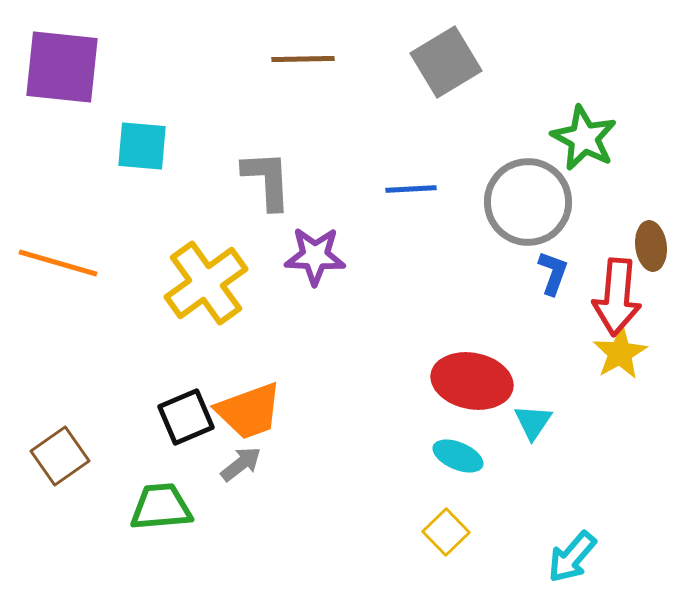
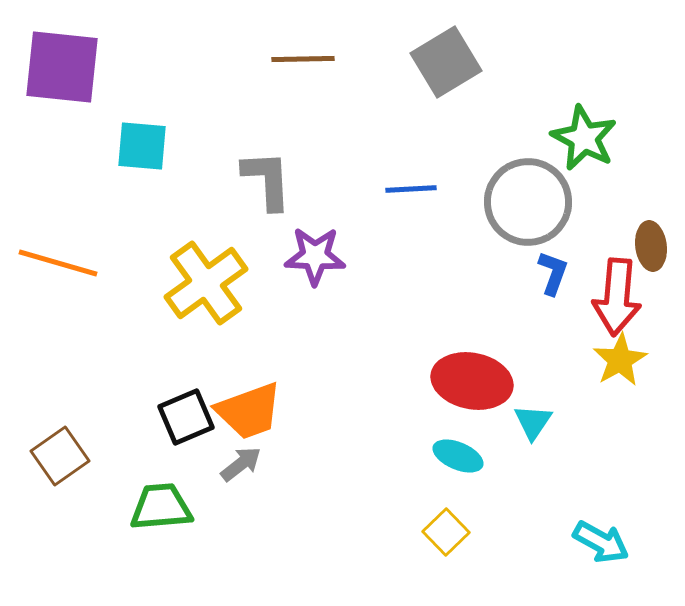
yellow star: moved 7 px down
cyan arrow: moved 29 px right, 15 px up; rotated 102 degrees counterclockwise
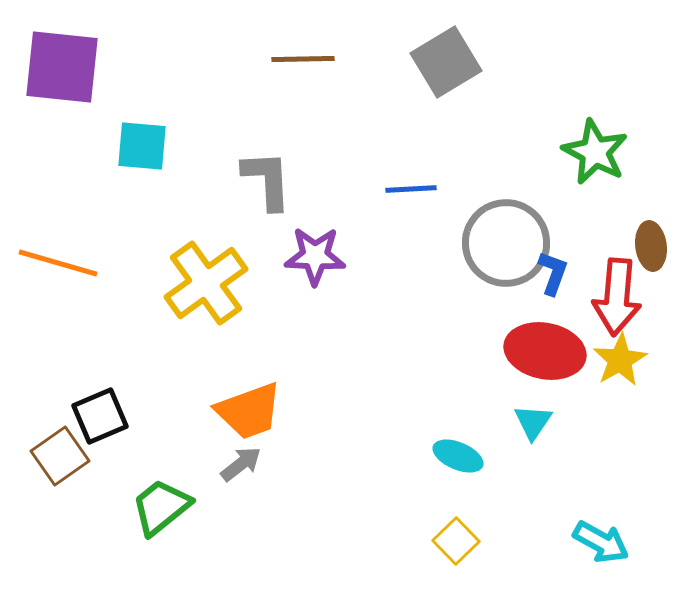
green star: moved 11 px right, 14 px down
gray circle: moved 22 px left, 41 px down
red ellipse: moved 73 px right, 30 px up
black square: moved 86 px left, 1 px up
green trapezoid: rotated 34 degrees counterclockwise
yellow square: moved 10 px right, 9 px down
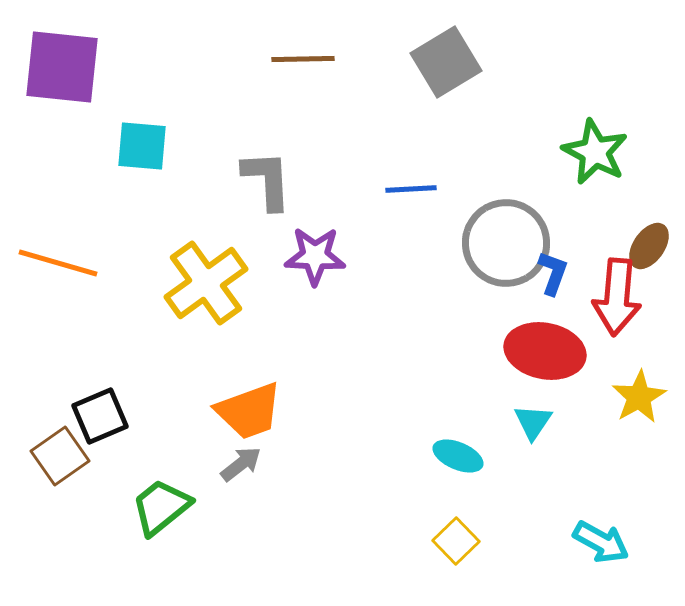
brown ellipse: moved 2 px left; rotated 42 degrees clockwise
yellow star: moved 19 px right, 37 px down
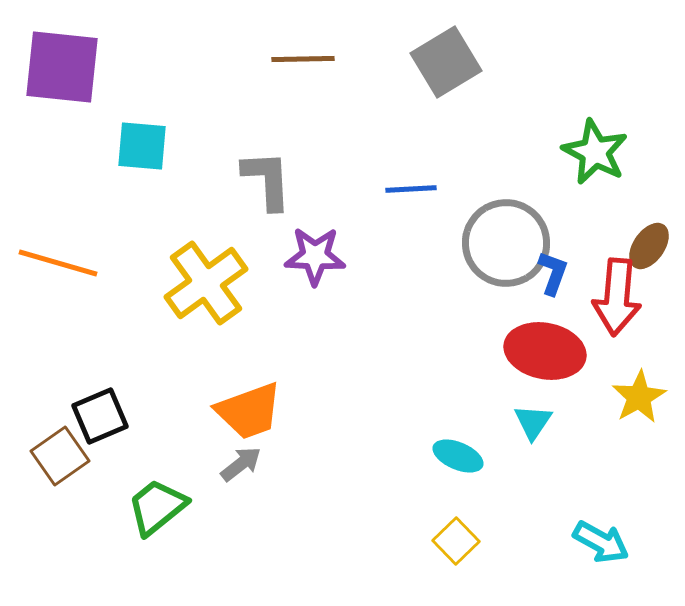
green trapezoid: moved 4 px left
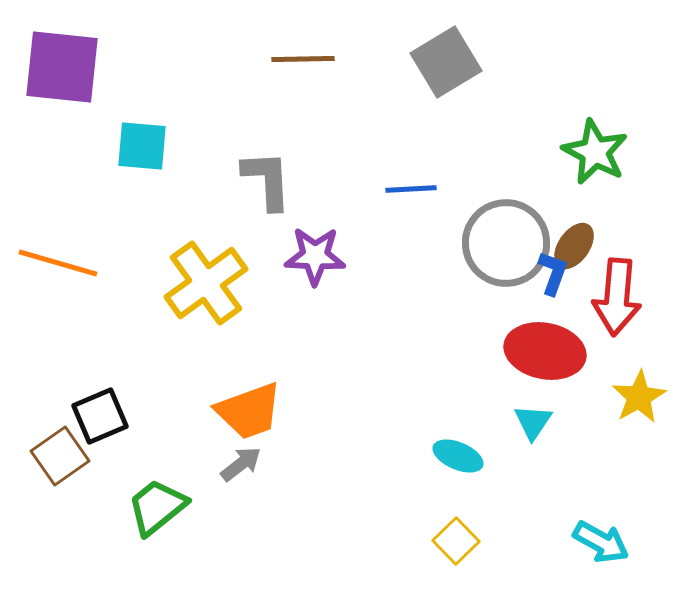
brown ellipse: moved 75 px left
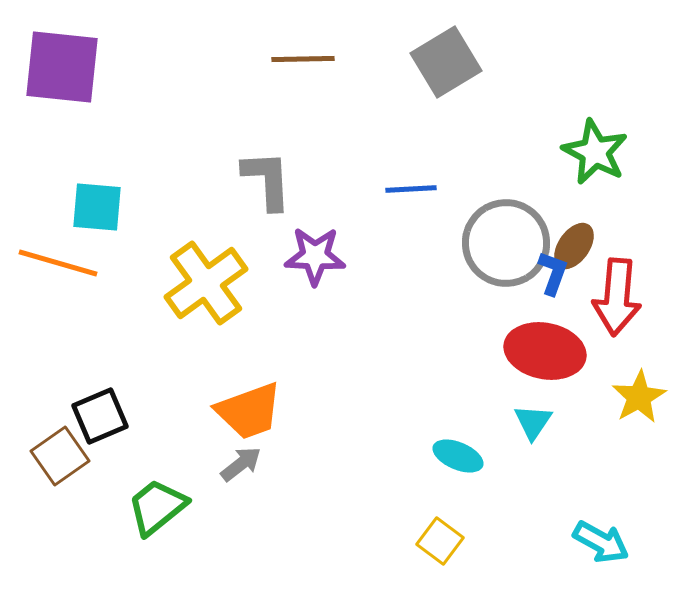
cyan square: moved 45 px left, 61 px down
yellow square: moved 16 px left; rotated 9 degrees counterclockwise
